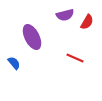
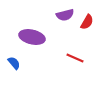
purple ellipse: rotated 50 degrees counterclockwise
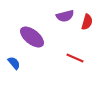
purple semicircle: moved 1 px down
red semicircle: rotated 14 degrees counterclockwise
purple ellipse: rotated 25 degrees clockwise
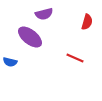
purple semicircle: moved 21 px left, 2 px up
purple ellipse: moved 2 px left
blue semicircle: moved 4 px left, 1 px up; rotated 144 degrees clockwise
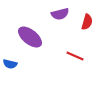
purple semicircle: moved 16 px right
red line: moved 2 px up
blue semicircle: moved 2 px down
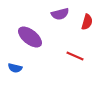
blue semicircle: moved 5 px right, 4 px down
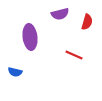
purple ellipse: rotated 45 degrees clockwise
red line: moved 1 px left, 1 px up
blue semicircle: moved 4 px down
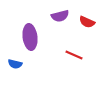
purple semicircle: moved 2 px down
red semicircle: rotated 98 degrees clockwise
blue semicircle: moved 8 px up
